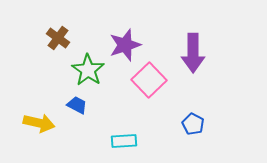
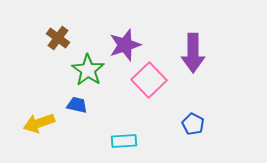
blue trapezoid: rotated 15 degrees counterclockwise
yellow arrow: rotated 148 degrees clockwise
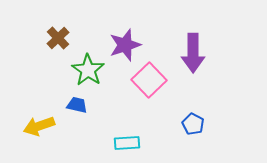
brown cross: rotated 10 degrees clockwise
yellow arrow: moved 3 px down
cyan rectangle: moved 3 px right, 2 px down
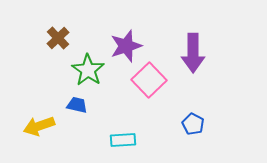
purple star: moved 1 px right, 1 px down
cyan rectangle: moved 4 px left, 3 px up
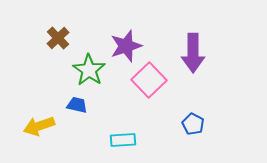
green star: moved 1 px right
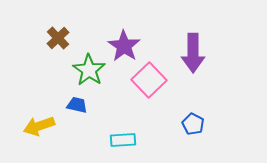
purple star: moved 2 px left; rotated 20 degrees counterclockwise
